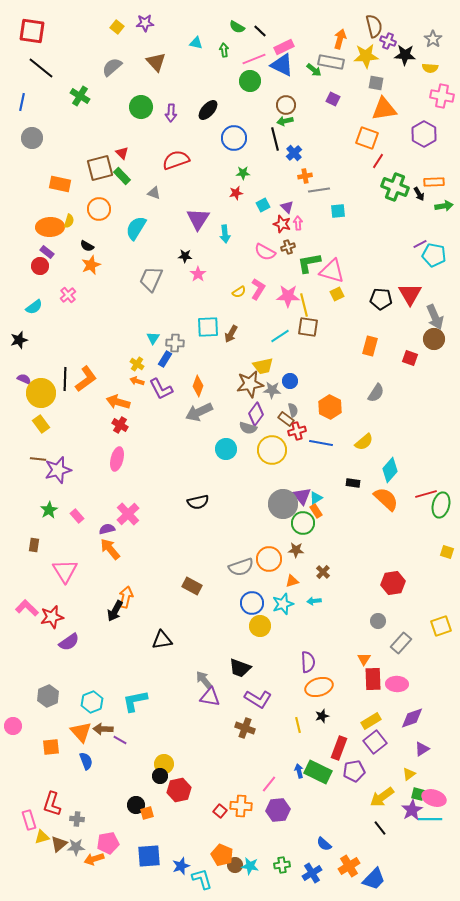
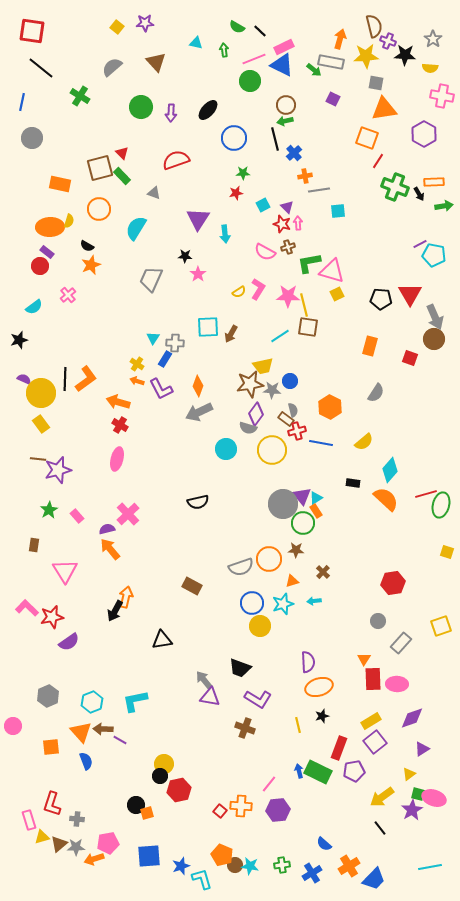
cyan line at (430, 819): moved 48 px down; rotated 10 degrees counterclockwise
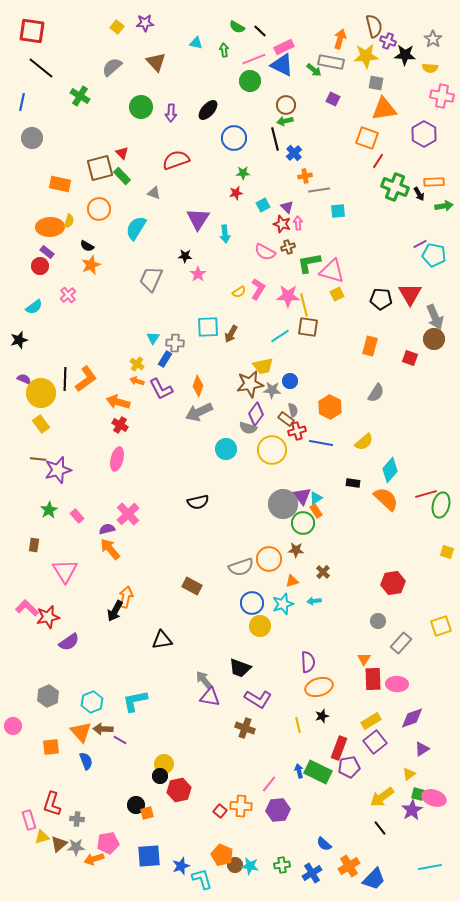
red star at (52, 617): moved 4 px left
purple pentagon at (354, 771): moved 5 px left, 4 px up
